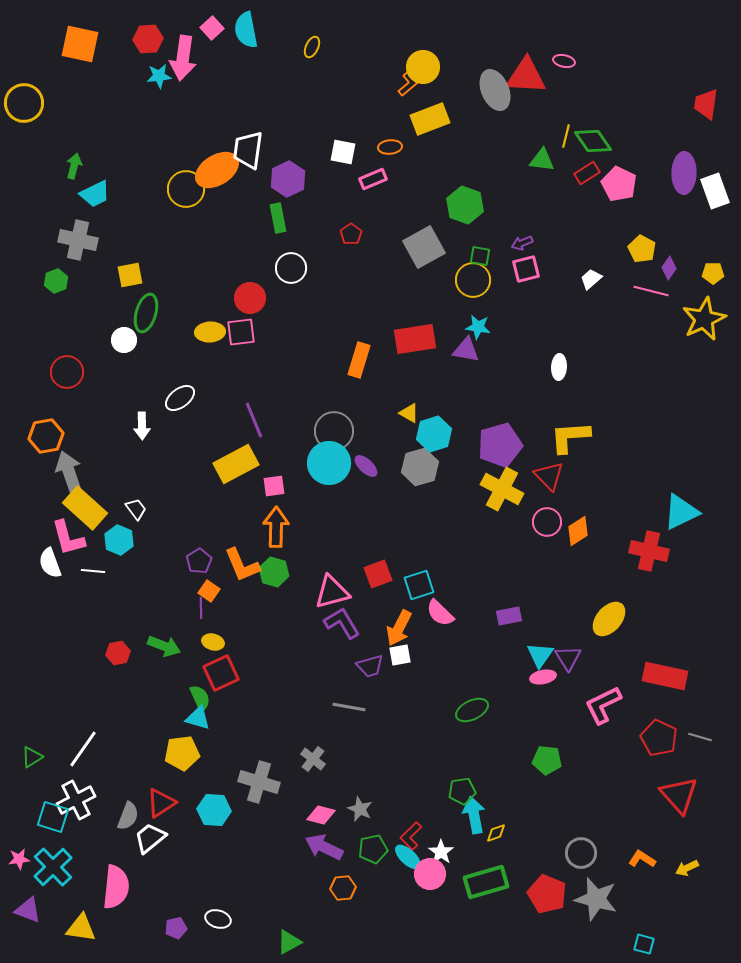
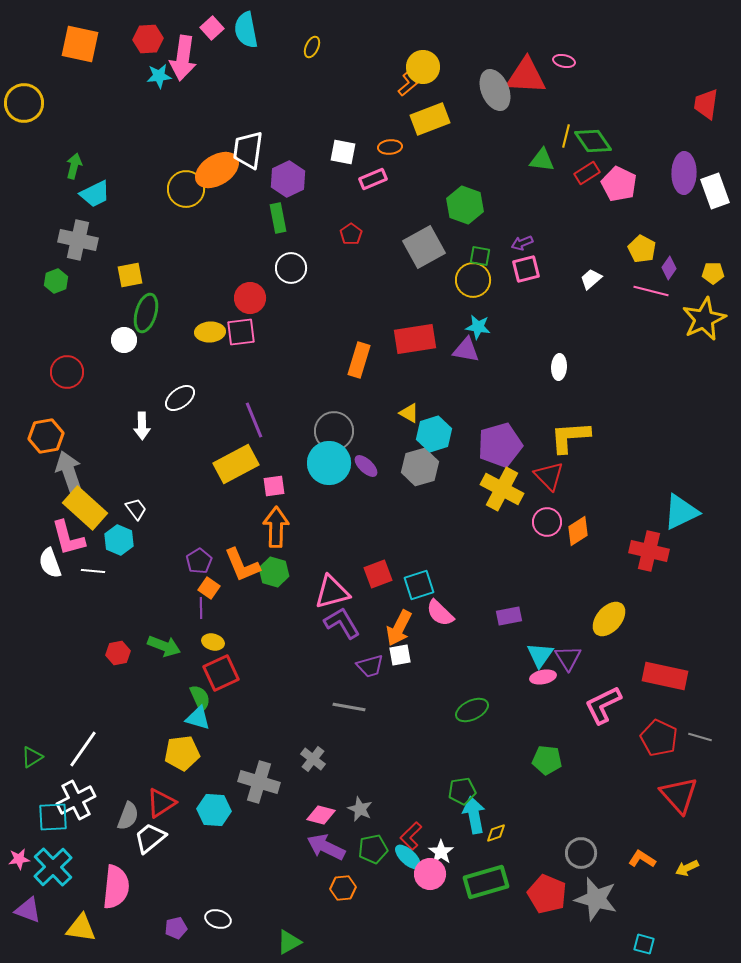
orange square at (209, 591): moved 3 px up
cyan square at (53, 817): rotated 20 degrees counterclockwise
purple arrow at (324, 847): moved 2 px right
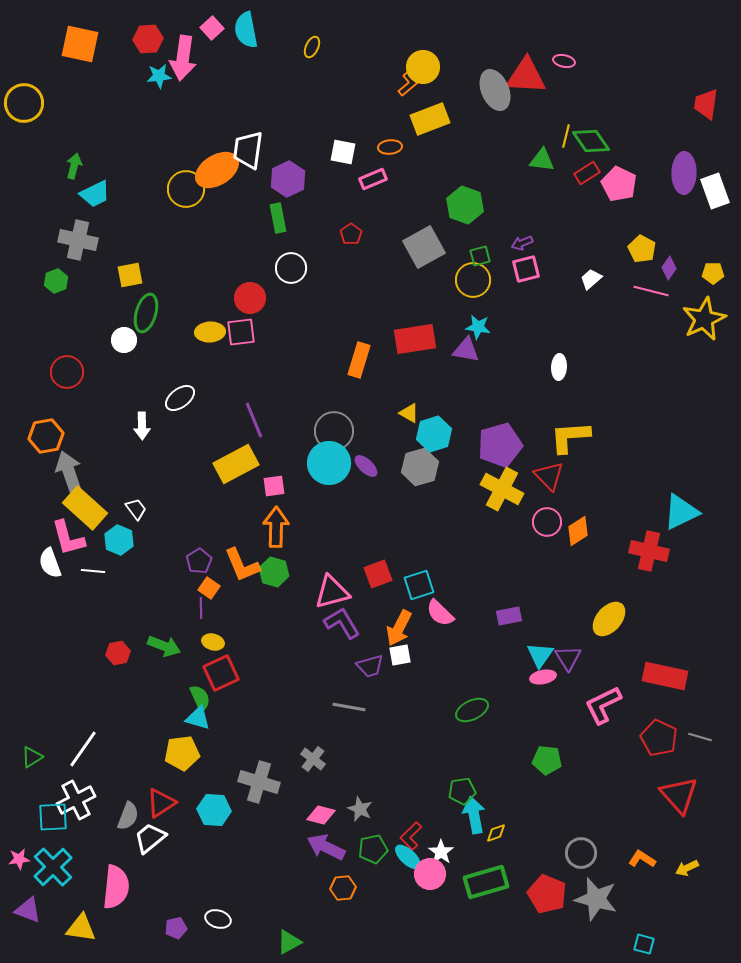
green diamond at (593, 141): moved 2 px left
green square at (480, 256): rotated 25 degrees counterclockwise
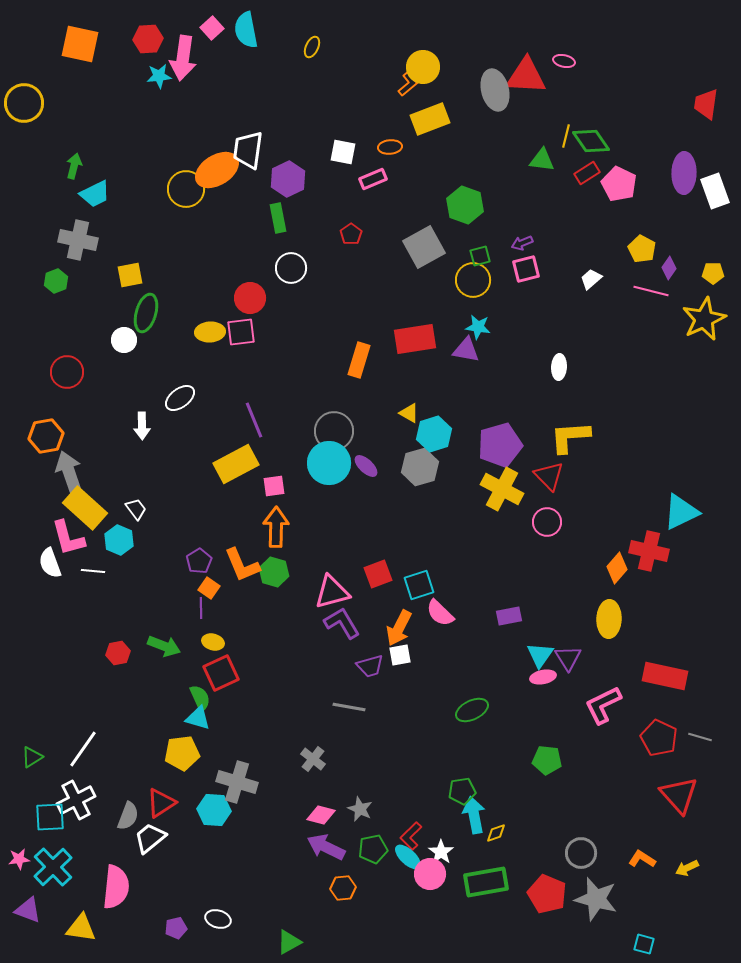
gray ellipse at (495, 90): rotated 9 degrees clockwise
orange diamond at (578, 531): moved 39 px right, 37 px down; rotated 16 degrees counterclockwise
yellow ellipse at (609, 619): rotated 39 degrees counterclockwise
gray cross at (259, 782): moved 22 px left
cyan square at (53, 817): moved 3 px left
green rectangle at (486, 882): rotated 6 degrees clockwise
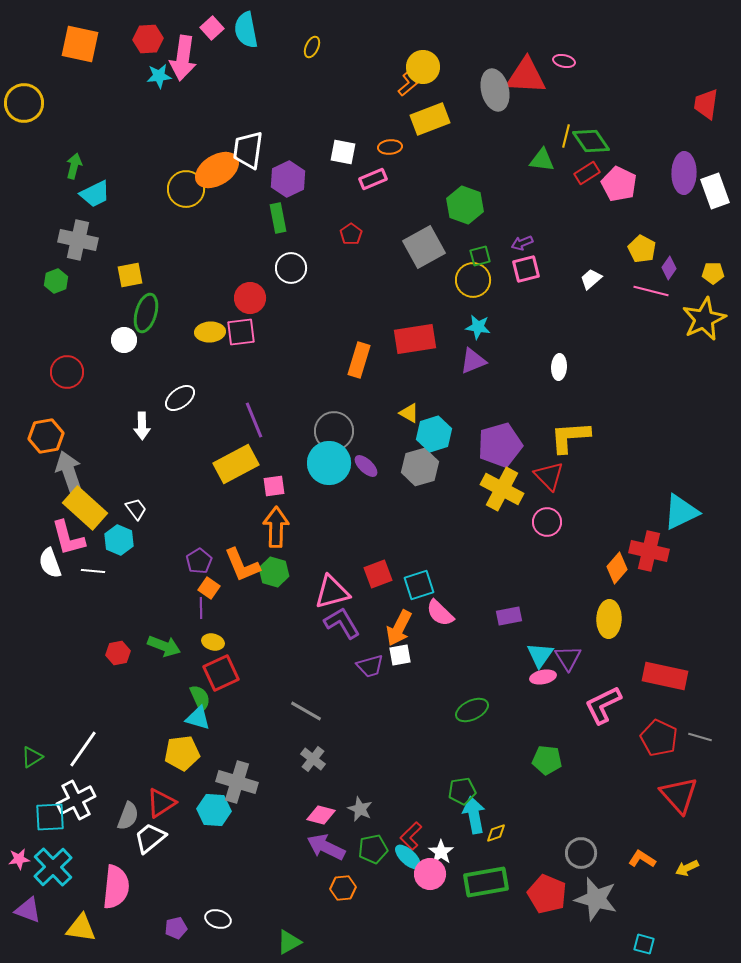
purple triangle at (466, 350): moved 7 px right, 11 px down; rotated 32 degrees counterclockwise
gray line at (349, 707): moved 43 px left, 4 px down; rotated 20 degrees clockwise
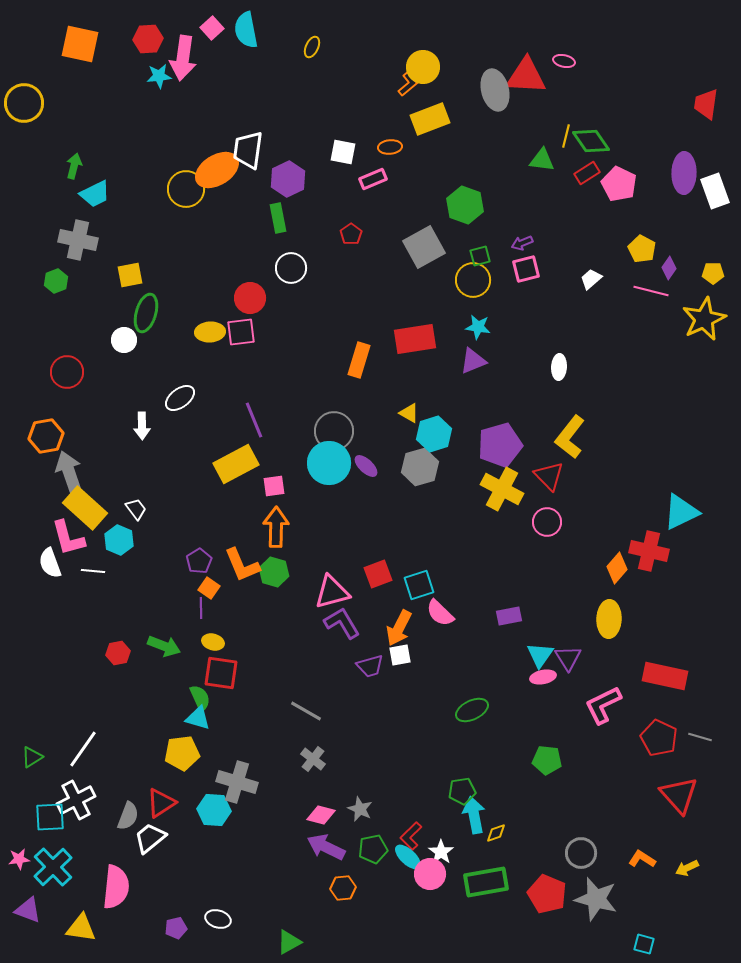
yellow L-shape at (570, 437): rotated 48 degrees counterclockwise
red square at (221, 673): rotated 33 degrees clockwise
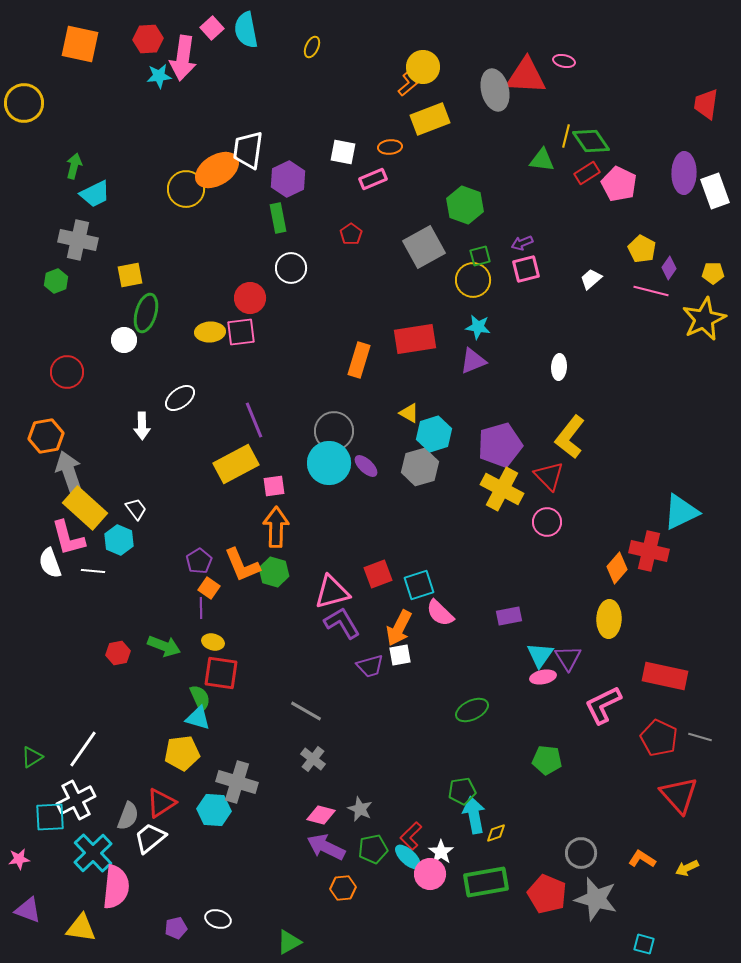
cyan cross at (53, 867): moved 40 px right, 14 px up
